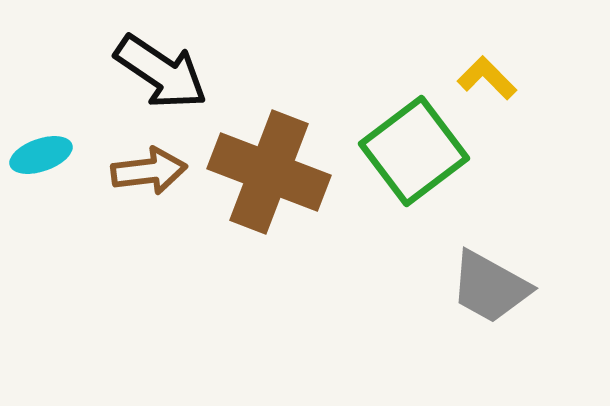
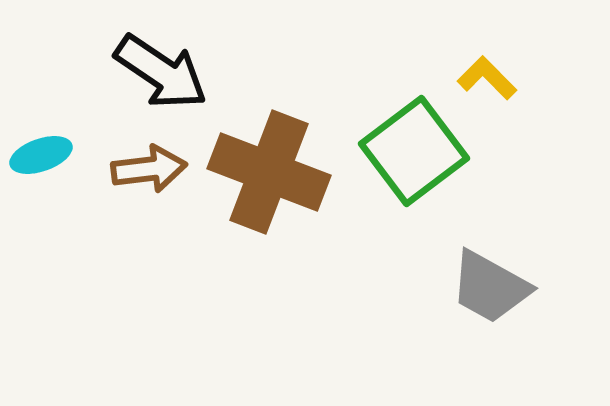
brown arrow: moved 2 px up
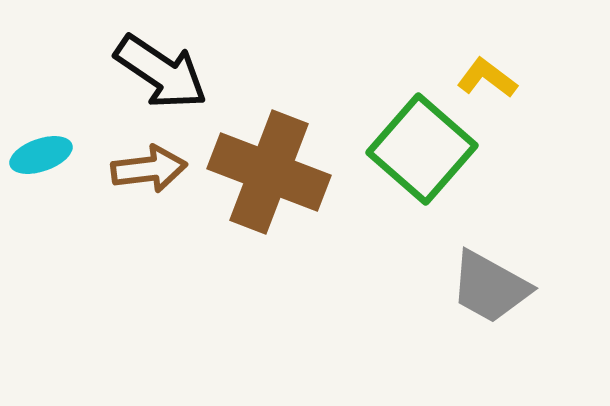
yellow L-shape: rotated 8 degrees counterclockwise
green square: moved 8 px right, 2 px up; rotated 12 degrees counterclockwise
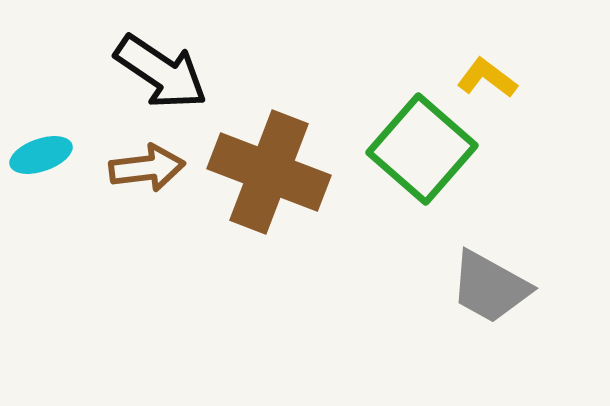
brown arrow: moved 2 px left, 1 px up
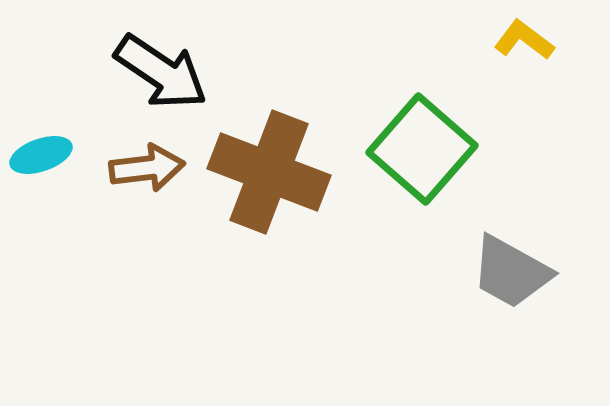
yellow L-shape: moved 37 px right, 38 px up
gray trapezoid: moved 21 px right, 15 px up
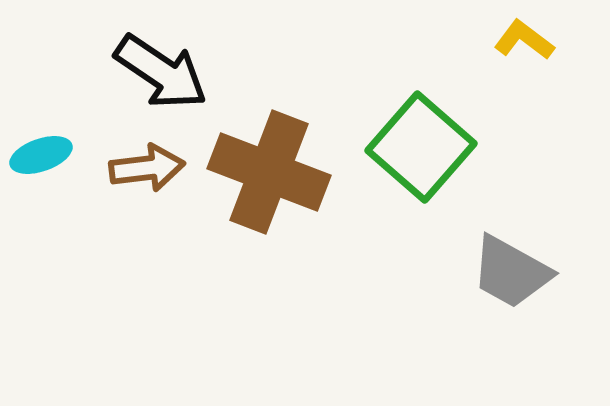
green square: moved 1 px left, 2 px up
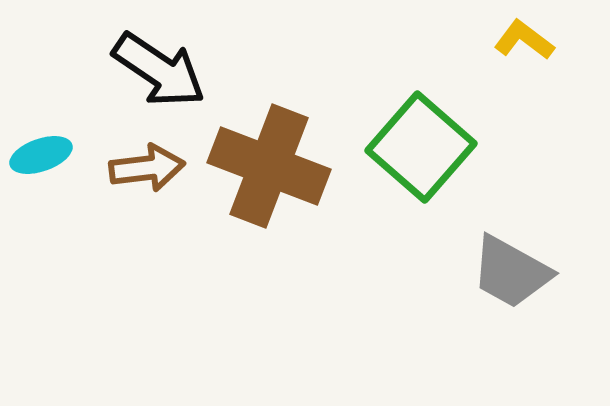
black arrow: moved 2 px left, 2 px up
brown cross: moved 6 px up
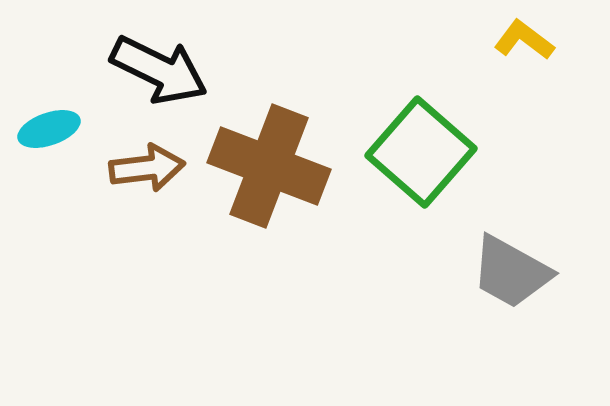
black arrow: rotated 8 degrees counterclockwise
green square: moved 5 px down
cyan ellipse: moved 8 px right, 26 px up
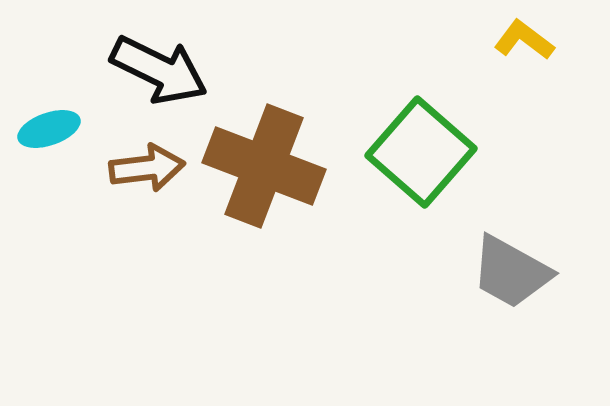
brown cross: moved 5 px left
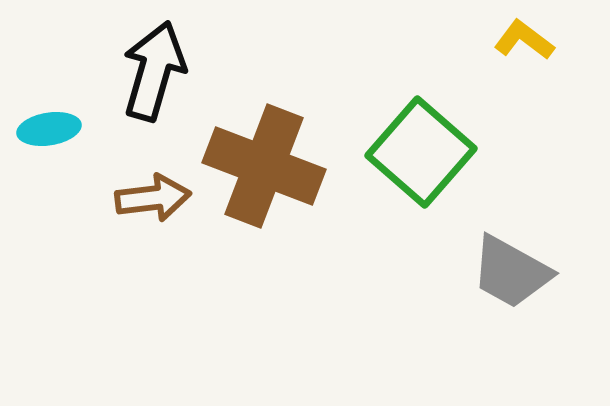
black arrow: moved 5 px left, 1 px down; rotated 100 degrees counterclockwise
cyan ellipse: rotated 10 degrees clockwise
brown arrow: moved 6 px right, 30 px down
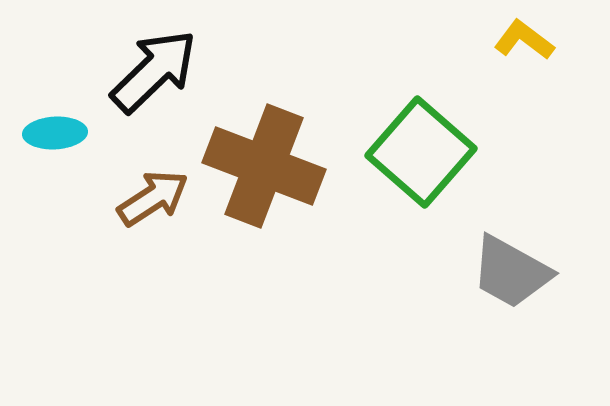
black arrow: rotated 30 degrees clockwise
cyan ellipse: moved 6 px right, 4 px down; rotated 6 degrees clockwise
brown arrow: rotated 26 degrees counterclockwise
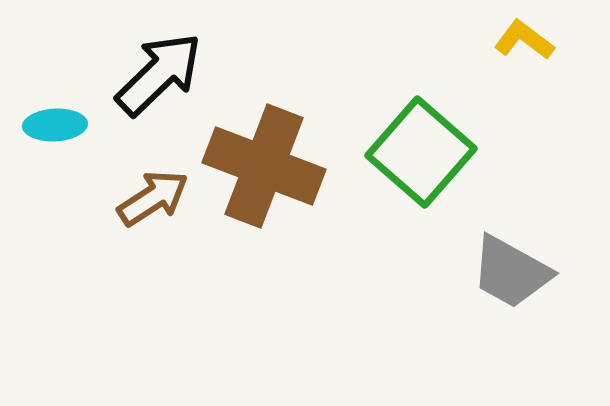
black arrow: moved 5 px right, 3 px down
cyan ellipse: moved 8 px up
